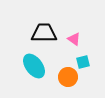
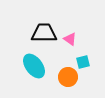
pink triangle: moved 4 px left
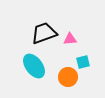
black trapezoid: rotated 20 degrees counterclockwise
pink triangle: rotated 40 degrees counterclockwise
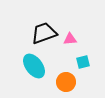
orange circle: moved 2 px left, 5 px down
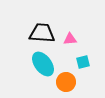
black trapezoid: moved 2 px left; rotated 24 degrees clockwise
cyan ellipse: moved 9 px right, 2 px up
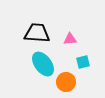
black trapezoid: moved 5 px left
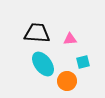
orange circle: moved 1 px right, 1 px up
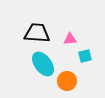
cyan square: moved 2 px right, 6 px up
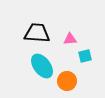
cyan ellipse: moved 1 px left, 2 px down
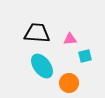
orange circle: moved 2 px right, 2 px down
